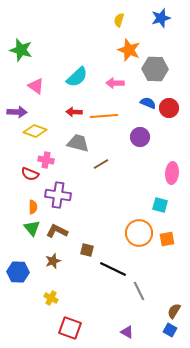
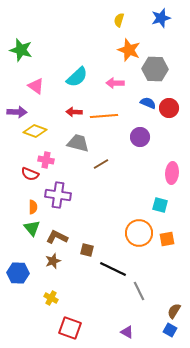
brown L-shape: moved 6 px down
blue hexagon: moved 1 px down
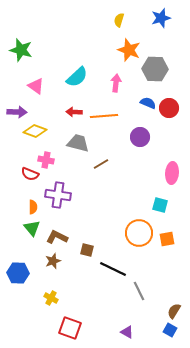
pink arrow: moved 1 px right; rotated 96 degrees clockwise
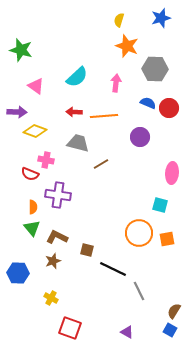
orange star: moved 2 px left, 4 px up
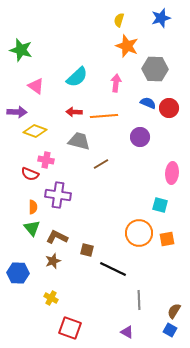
gray trapezoid: moved 1 px right, 2 px up
gray line: moved 9 px down; rotated 24 degrees clockwise
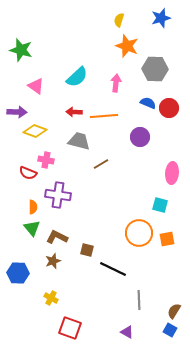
red semicircle: moved 2 px left, 1 px up
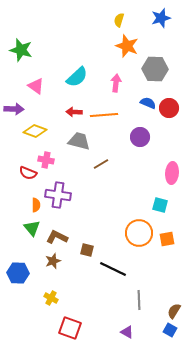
purple arrow: moved 3 px left, 3 px up
orange line: moved 1 px up
orange semicircle: moved 3 px right, 2 px up
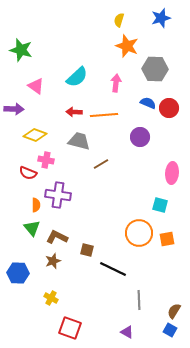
yellow diamond: moved 4 px down
